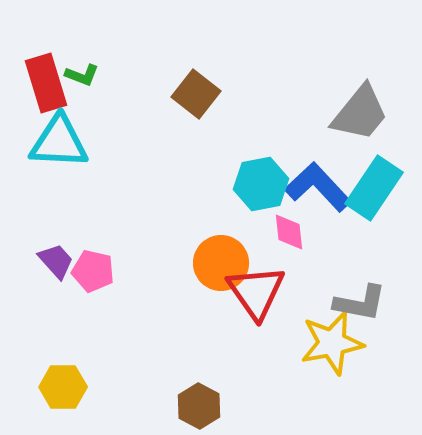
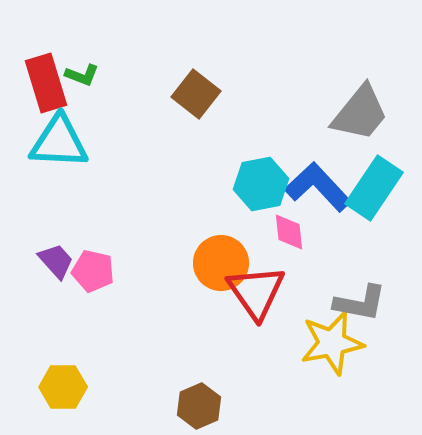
brown hexagon: rotated 9 degrees clockwise
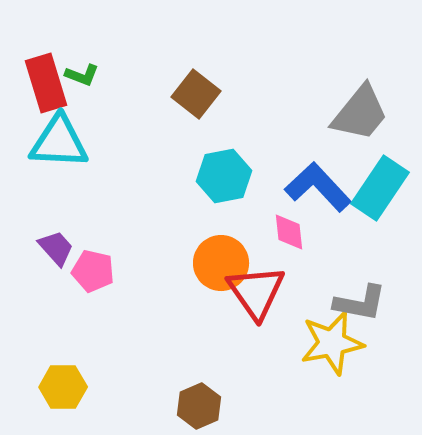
cyan hexagon: moved 37 px left, 8 px up
cyan rectangle: moved 6 px right
purple trapezoid: moved 13 px up
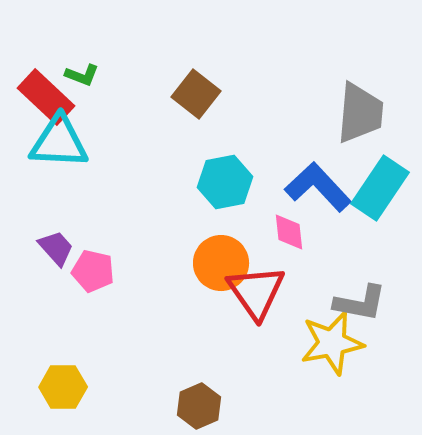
red rectangle: moved 14 px down; rotated 30 degrees counterclockwise
gray trapezoid: rotated 34 degrees counterclockwise
cyan hexagon: moved 1 px right, 6 px down
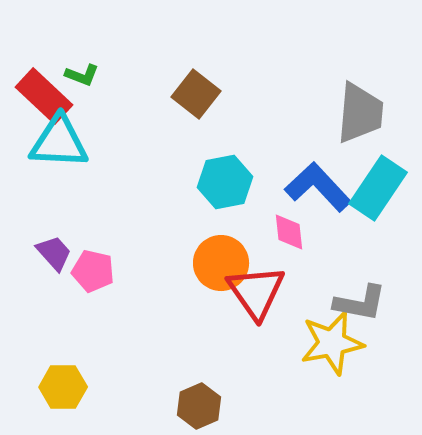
red rectangle: moved 2 px left, 1 px up
cyan rectangle: moved 2 px left
purple trapezoid: moved 2 px left, 5 px down
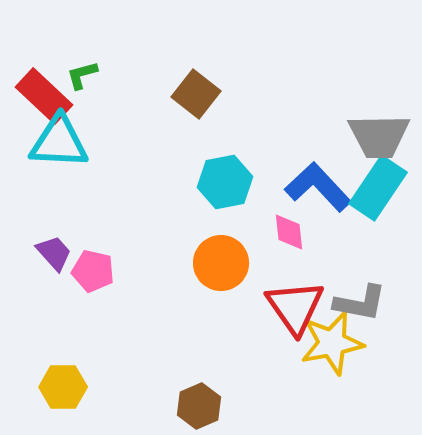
green L-shape: rotated 144 degrees clockwise
gray trapezoid: moved 19 px right, 23 px down; rotated 84 degrees clockwise
red triangle: moved 39 px right, 15 px down
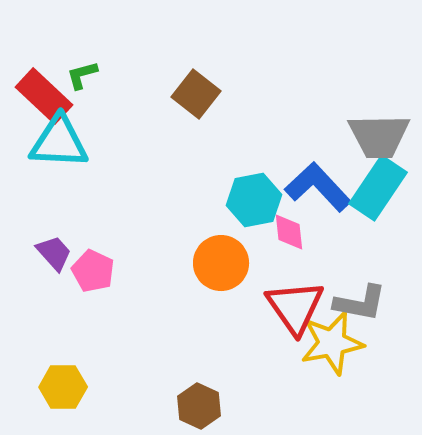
cyan hexagon: moved 29 px right, 18 px down
pink pentagon: rotated 12 degrees clockwise
brown hexagon: rotated 12 degrees counterclockwise
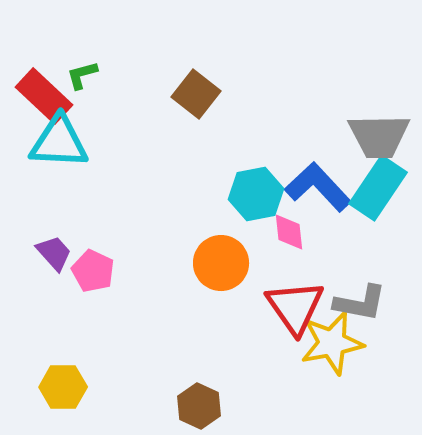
cyan hexagon: moved 2 px right, 6 px up
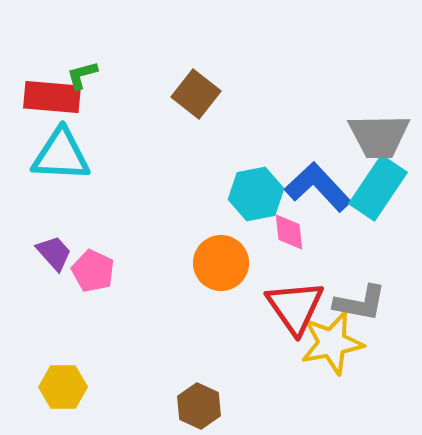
red rectangle: moved 8 px right, 1 px down; rotated 38 degrees counterclockwise
cyan triangle: moved 2 px right, 13 px down
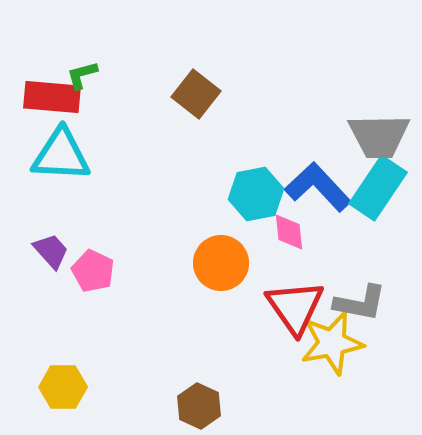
purple trapezoid: moved 3 px left, 2 px up
